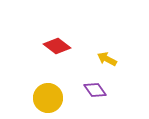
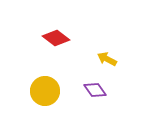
red diamond: moved 1 px left, 8 px up
yellow circle: moved 3 px left, 7 px up
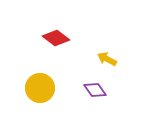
yellow circle: moved 5 px left, 3 px up
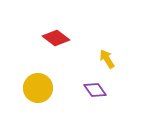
yellow arrow: rotated 30 degrees clockwise
yellow circle: moved 2 px left
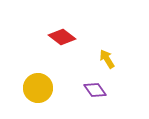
red diamond: moved 6 px right, 1 px up
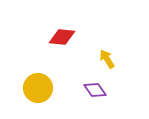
red diamond: rotated 32 degrees counterclockwise
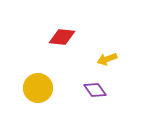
yellow arrow: rotated 78 degrees counterclockwise
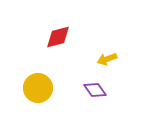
red diamond: moved 4 px left; rotated 20 degrees counterclockwise
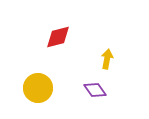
yellow arrow: rotated 120 degrees clockwise
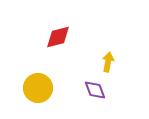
yellow arrow: moved 1 px right, 3 px down
purple diamond: rotated 15 degrees clockwise
